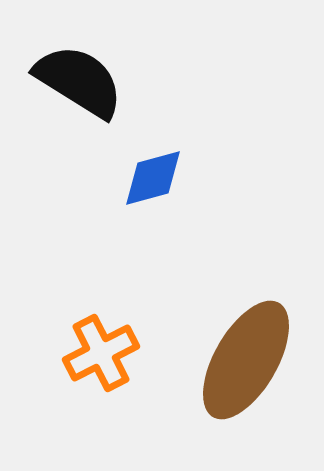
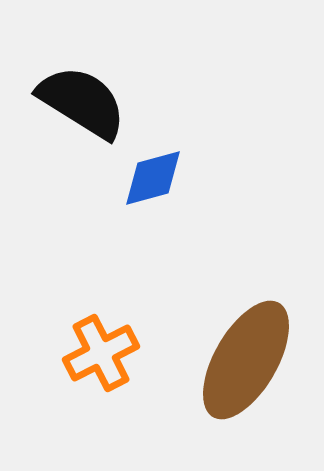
black semicircle: moved 3 px right, 21 px down
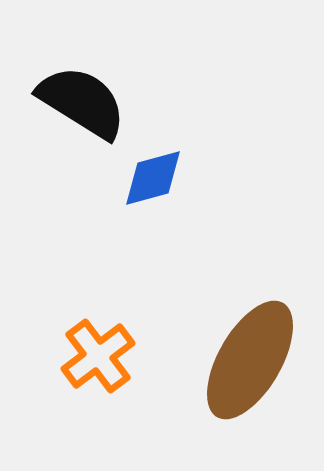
orange cross: moved 3 px left, 3 px down; rotated 10 degrees counterclockwise
brown ellipse: moved 4 px right
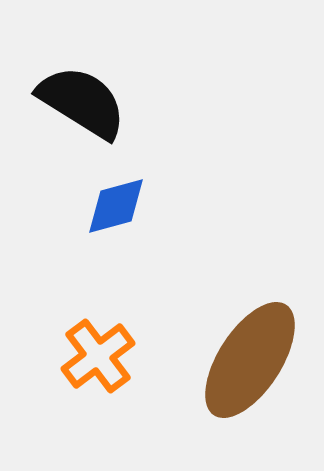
blue diamond: moved 37 px left, 28 px down
brown ellipse: rotated 3 degrees clockwise
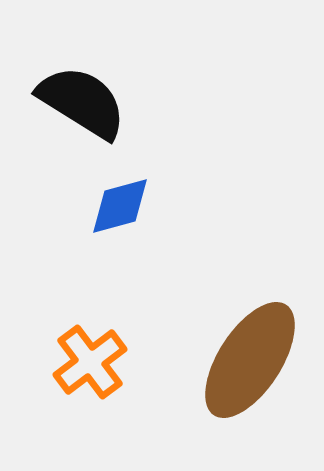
blue diamond: moved 4 px right
orange cross: moved 8 px left, 6 px down
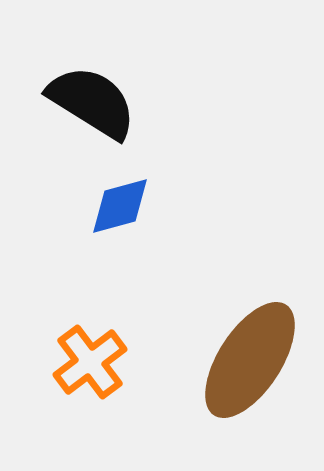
black semicircle: moved 10 px right
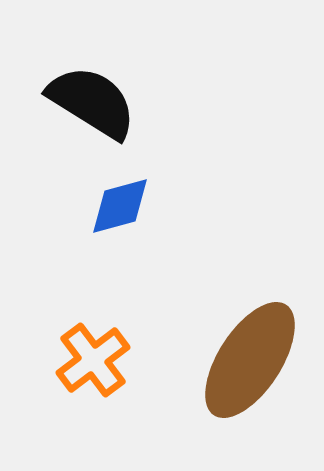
orange cross: moved 3 px right, 2 px up
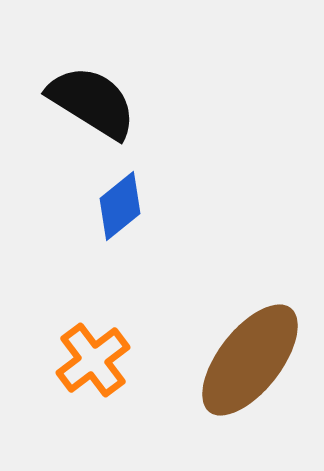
blue diamond: rotated 24 degrees counterclockwise
brown ellipse: rotated 5 degrees clockwise
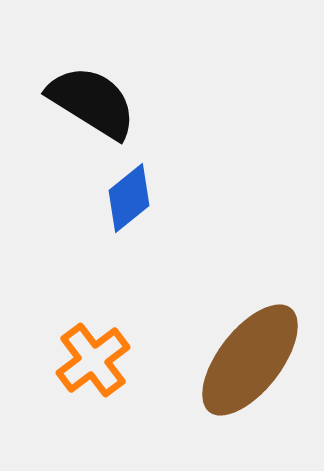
blue diamond: moved 9 px right, 8 px up
